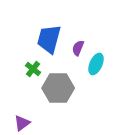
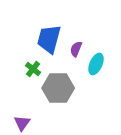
purple semicircle: moved 2 px left, 1 px down
purple triangle: rotated 18 degrees counterclockwise
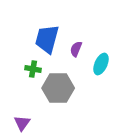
blue trapezoid: moved 2 px left
cyan ellipse: moved 5 px right
green cross: rotated 28 degrees counterclockwise
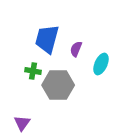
green cross: moved 2 px down
gray hexagon: moved 3 px up
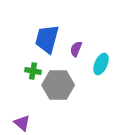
purple triangle: rotated 24 degrees counterclockwise
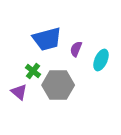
blue trapezoid: rotated 120 degrees counterclockwise
cyan ellipse: moved 4 px up
green cross: rotated 28 degrees clockwise
purple triangle: moved 3 px left, 31 px up
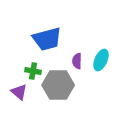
purple semicircle: moved 1 px right, 12 px down; rotated 21 degrees counterclockwise
green cross: rotated 28 degrees counterclockwise
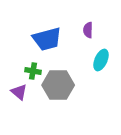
purple semicircle: moved 11 px right, 31 px up
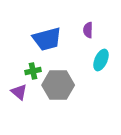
green cross: rotated 21 degrees counterclockwise
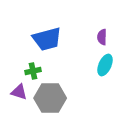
purple semicircle: moved 14 px right, 7 px down
cyan ellipse: moved 4 px right, 5 px down
gray hexagon: moved 8 px left, 13 px down
purple triangle: rotated 24 degrees counterclockwise
